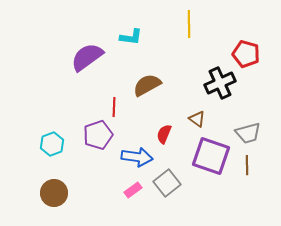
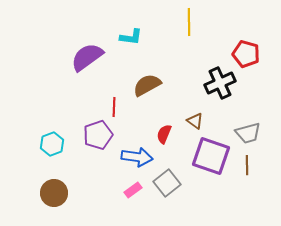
yellow line: moved 2 px up
brown triangle: moved 2 px left, 2 px down
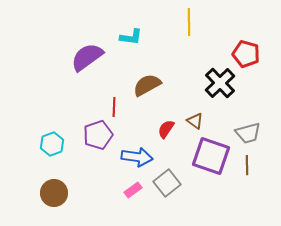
black cross: rotated 20 degrees counterclockwise
red semicircle: moved 2 px right, 5 px up; rotated 12 degrees clockwise
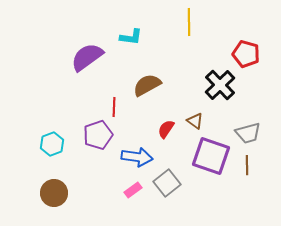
black cross: moved 2 px down
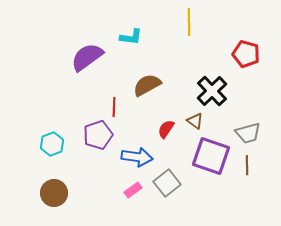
black cross: moved 8 px left, 6 px down
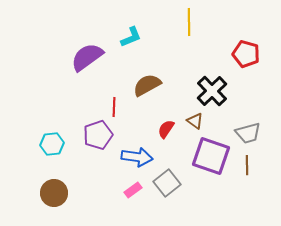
cyan L-shape: rotated 30 degrees counterclockwise
cyan hexagon: rotated 15 degrees clockwise
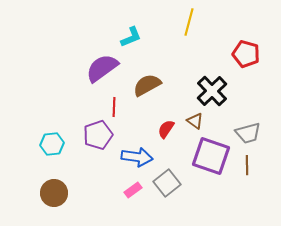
yellow line: rotated 16 degrees clockwise
purple semicircle: moved 15 px right, 11 px down
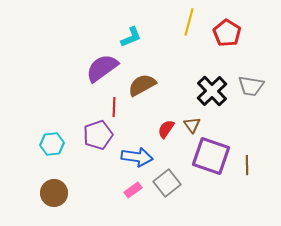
red pentagon: moved 19 px left, 21 px up; rotated 16 degrees clockwise
brown semicircle: moved 5 px left
brown triangle: moved 3 px left, 4 px down; rotated 18 degrees clockwise
gray trapezoid: moved 3 px right, 47 px up; rotated 24 degrees clockwise
